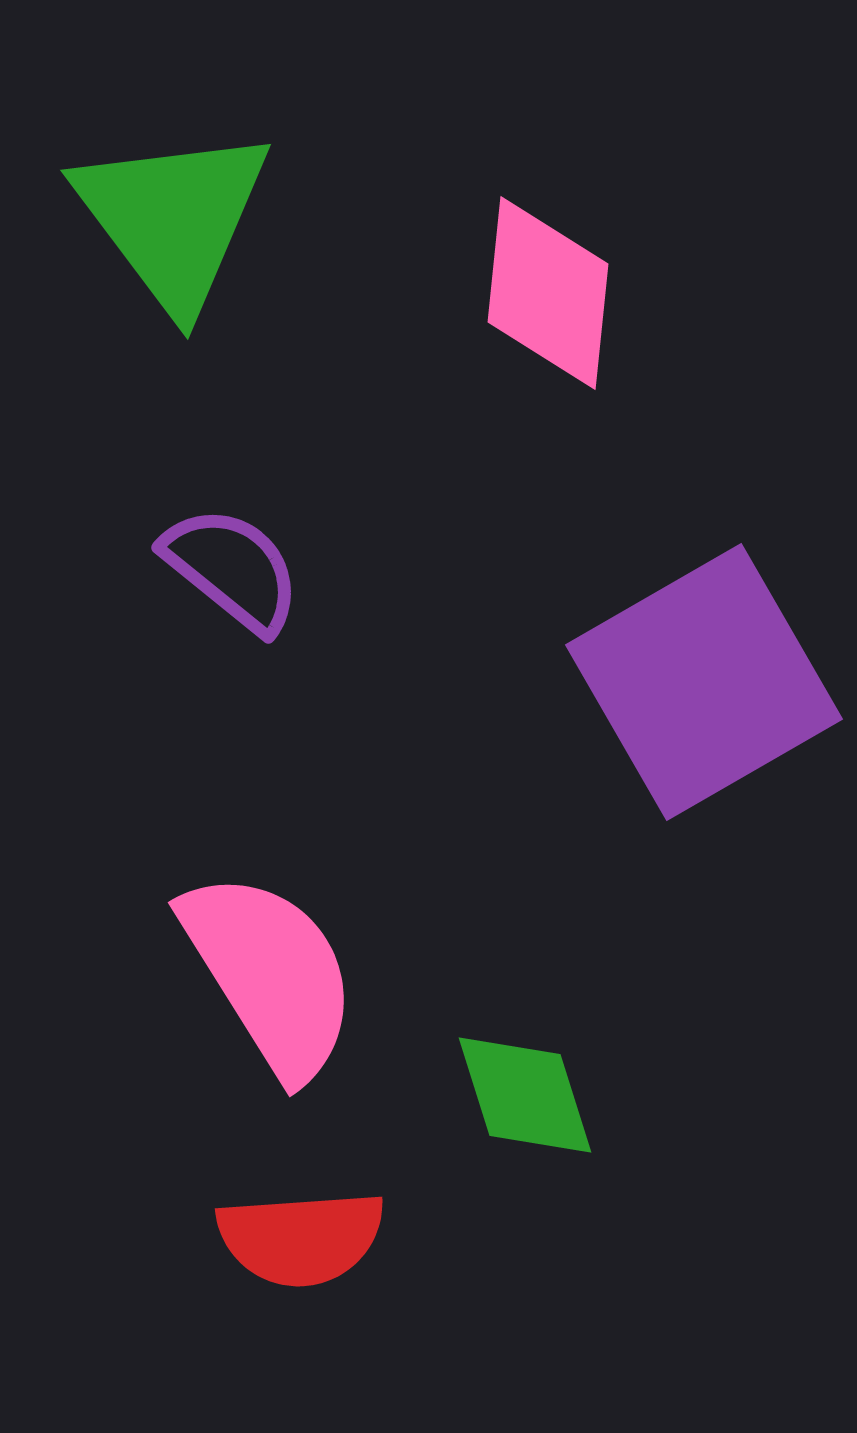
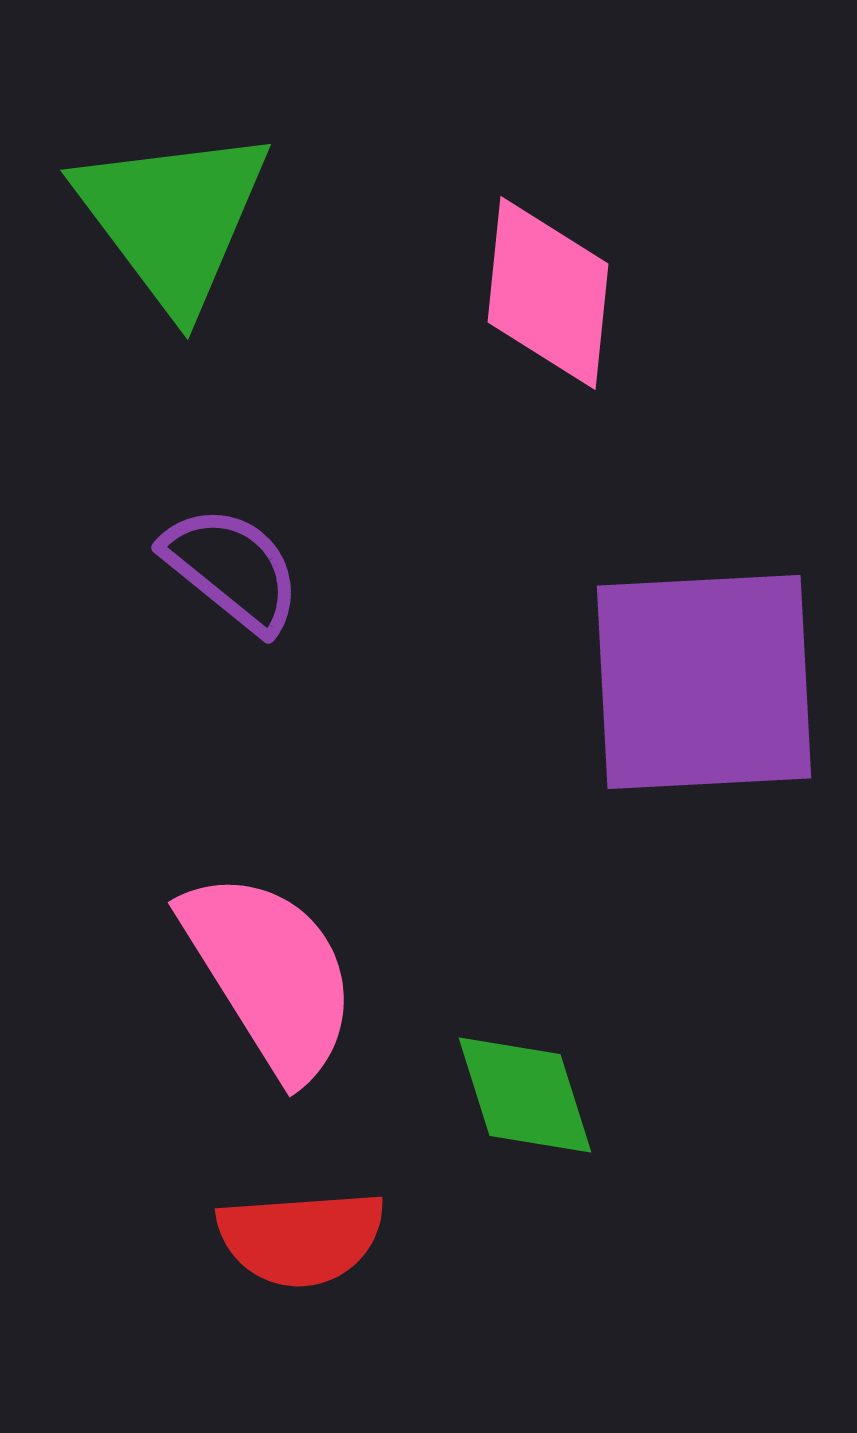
purple square: rotated 27 degrees clockwise
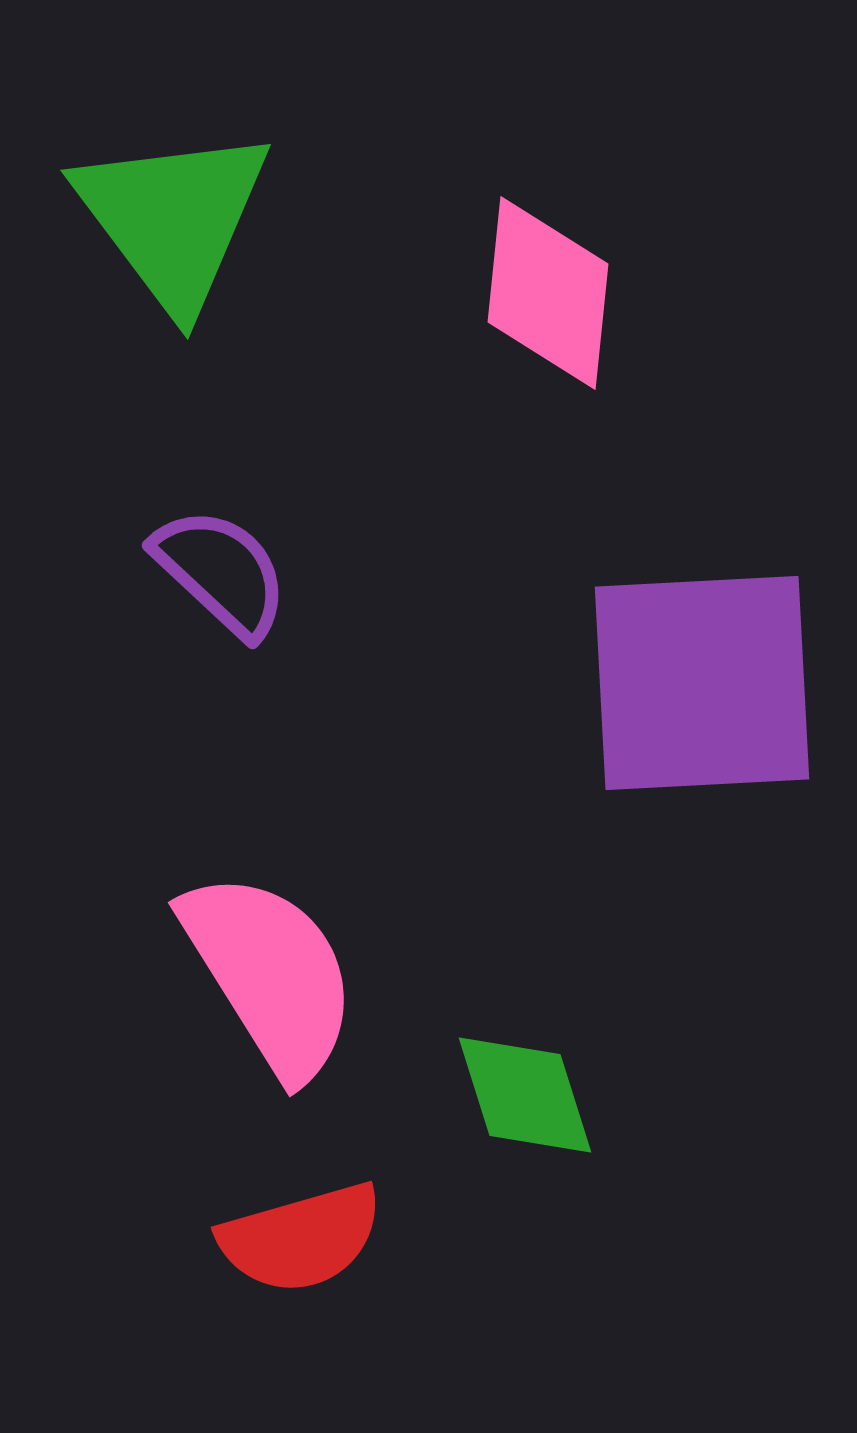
purple semicircle: moved 11 px left, 3 px down; rotated 4 degrees clockwise
purple square: moved 2 px left, 1 px down
red semicircle: rotated 12 degrees counterclockwise
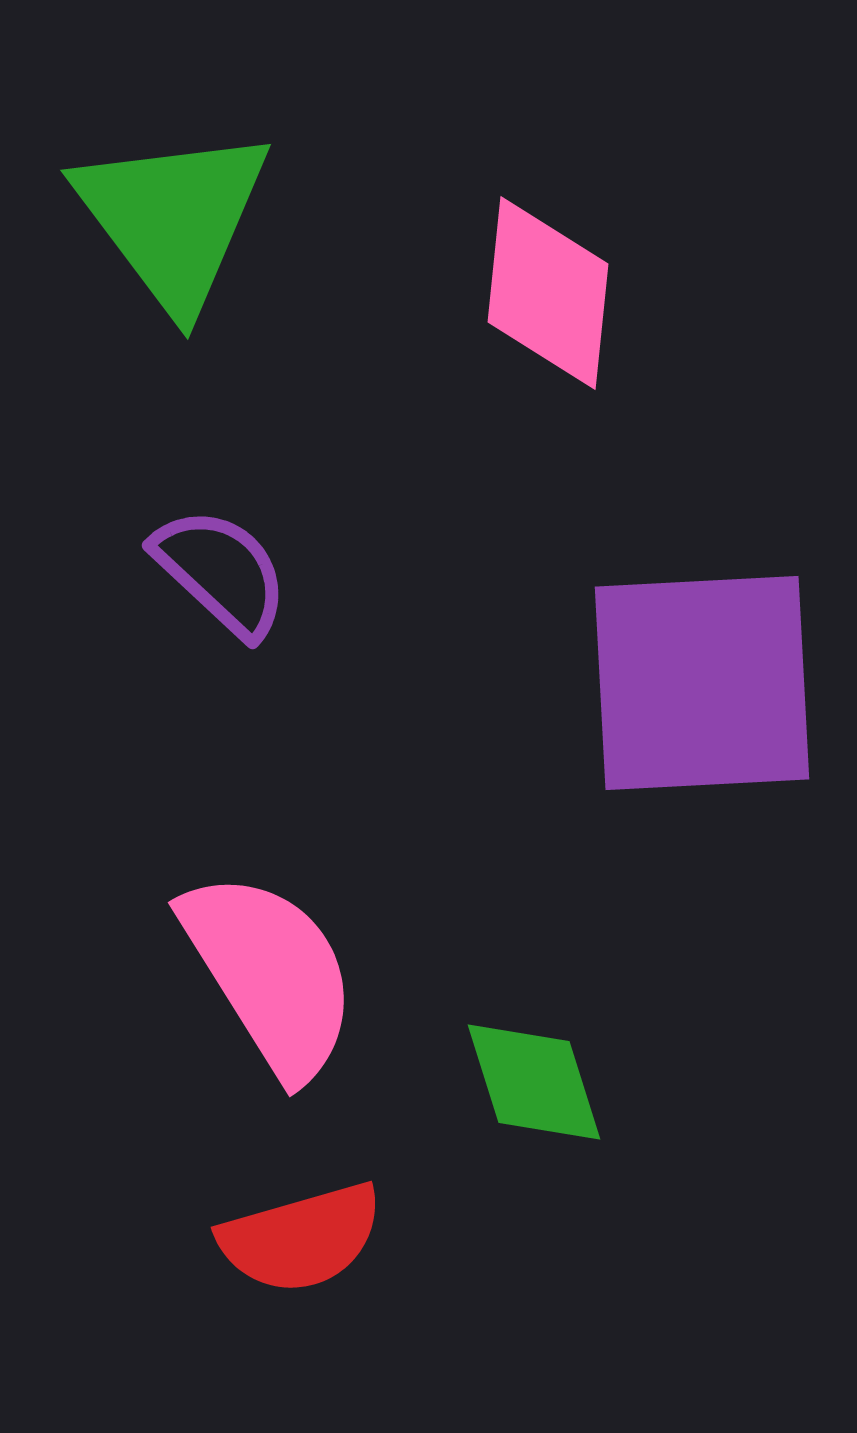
green diamond: moved 9 px right, 13 px up
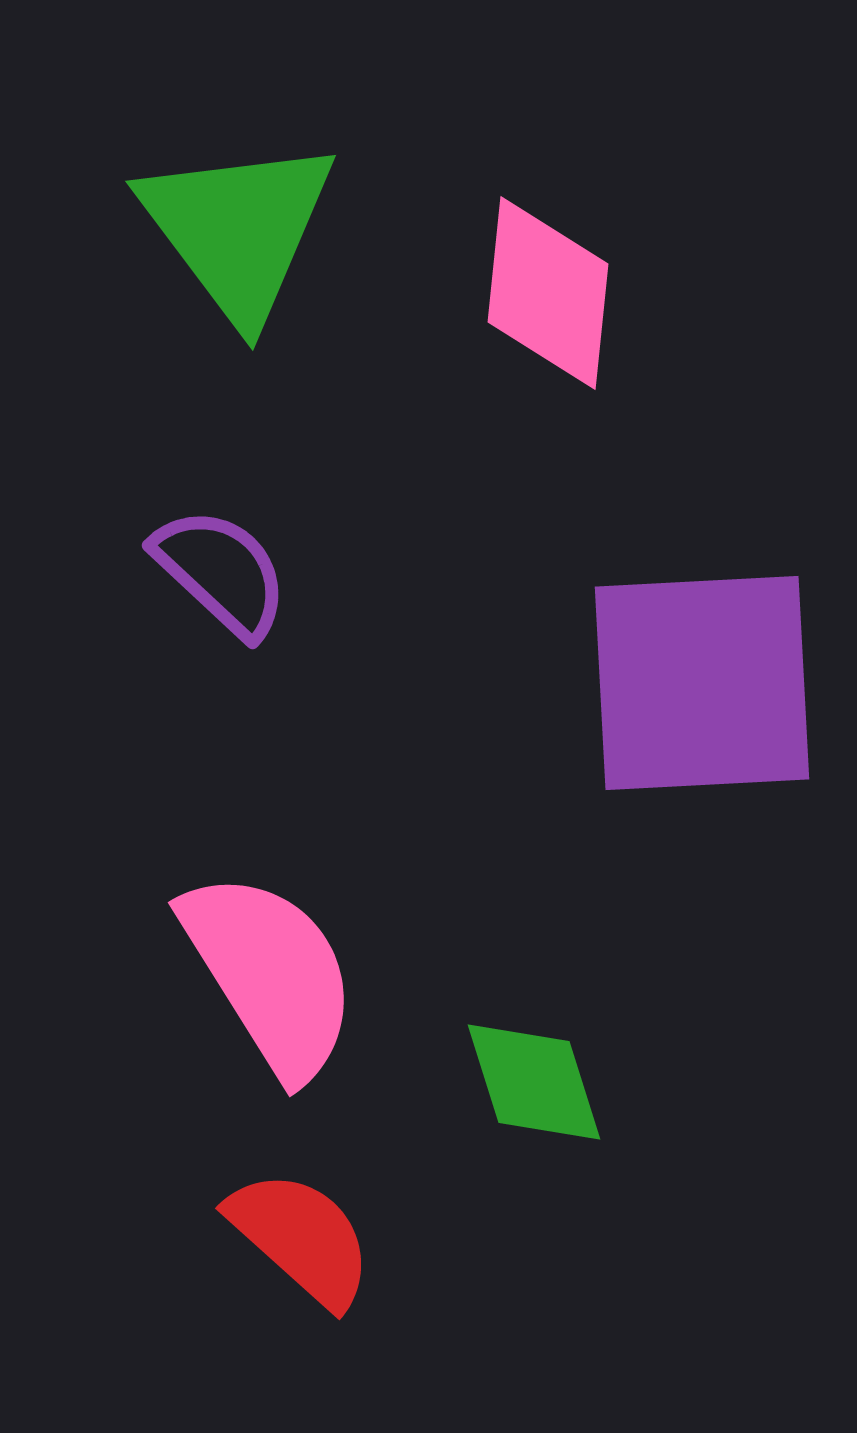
green triangle: moved 65 px right, 11 px down
red semicircle: rotated 122 degrees counterclockwise
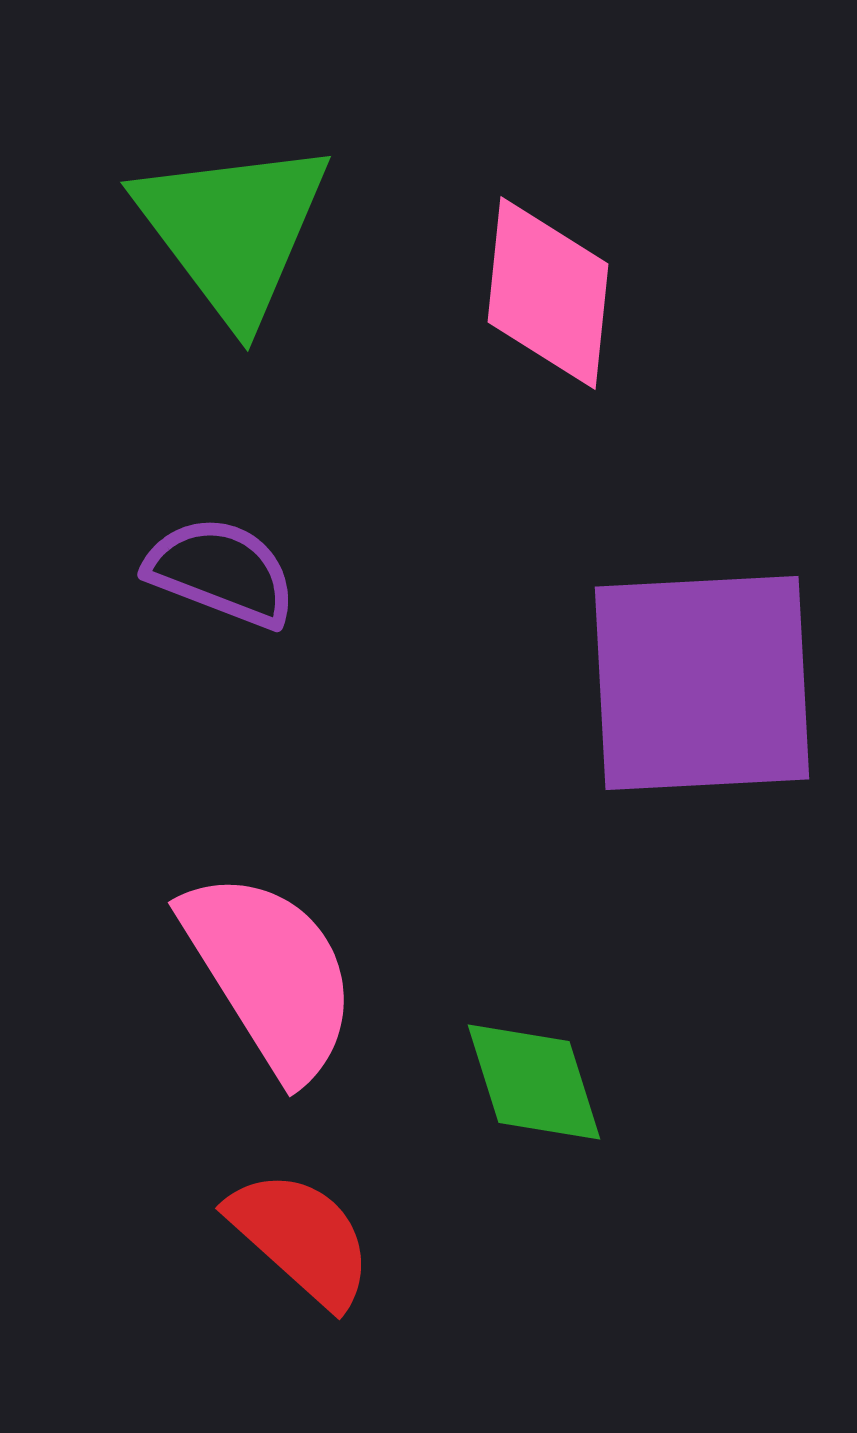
green triangle: moved 5 px left, 1 px down
purple semicircle: rotated 22 degrees counterclockwise
